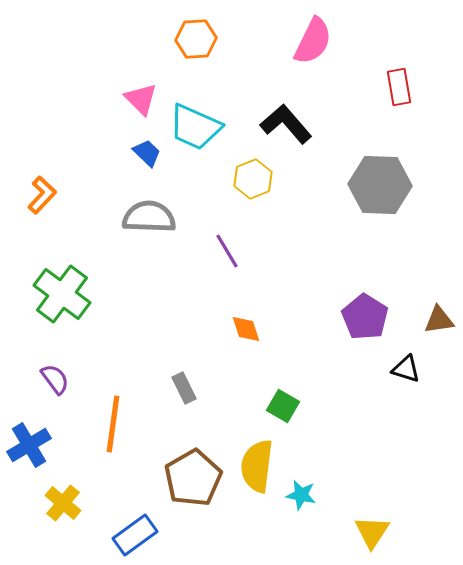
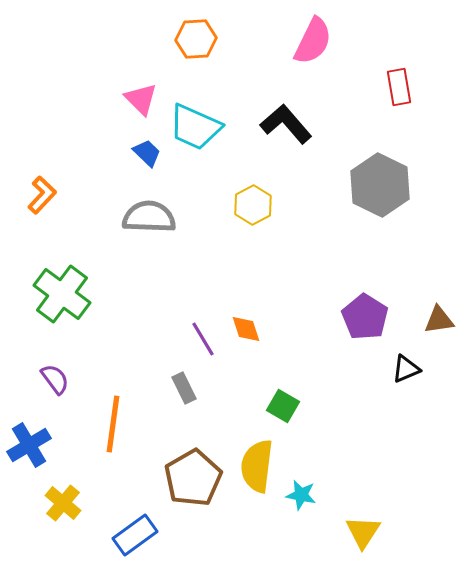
yellow hexagon: moved 26 px down; rotated 6 degrees counterclockwise
gray hexagon: rotated 24 degrees clockwise
purple line: moved 24 px left, 88 px down
black triangle: rotated 40 degrees counterclockwise
yellow triangle: moved 9 px left
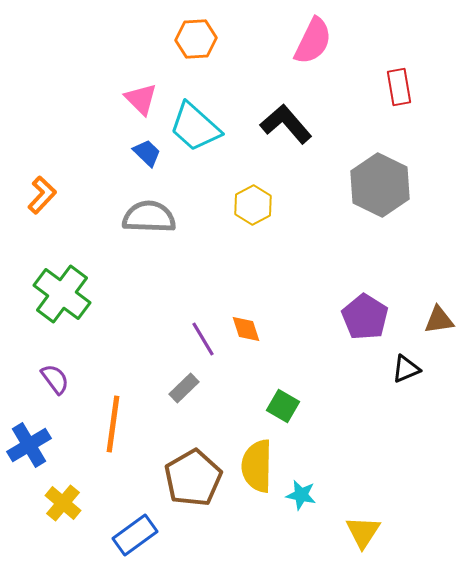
cyan trapezoid: rotated 18 degrees clockwise
gray rectangle: rotated 72 degrees clockwise
yellow semicircle: rotated 6 degrees counterclockwise
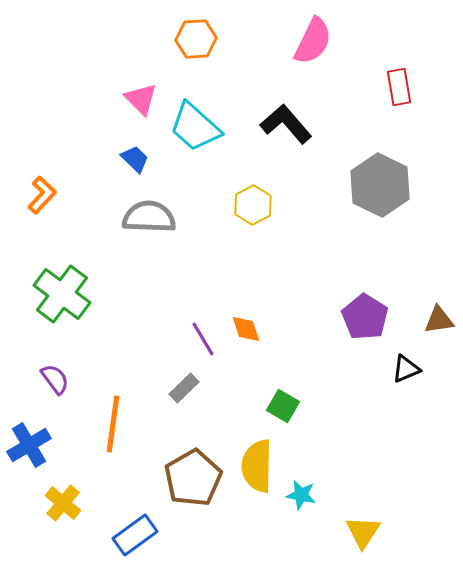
blue trapezoid: moved 12 px left, 6 px down
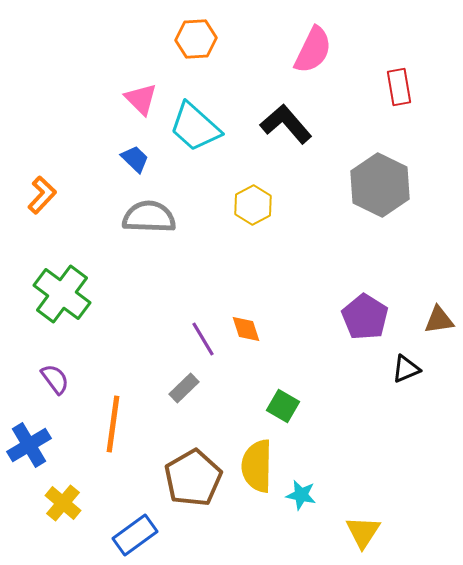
pink semicircle: moved 9 px down
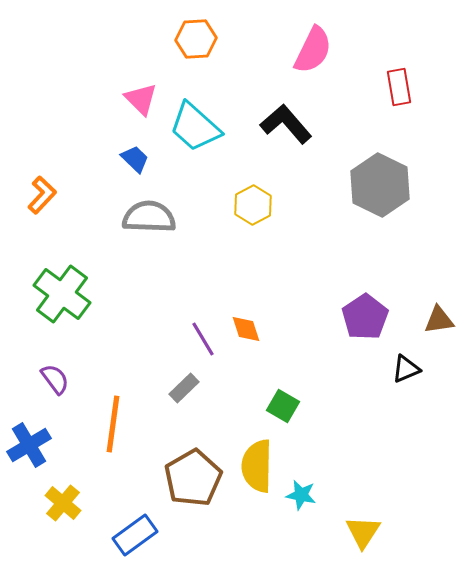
purple pentagon: rotated 6 degrees clockwise
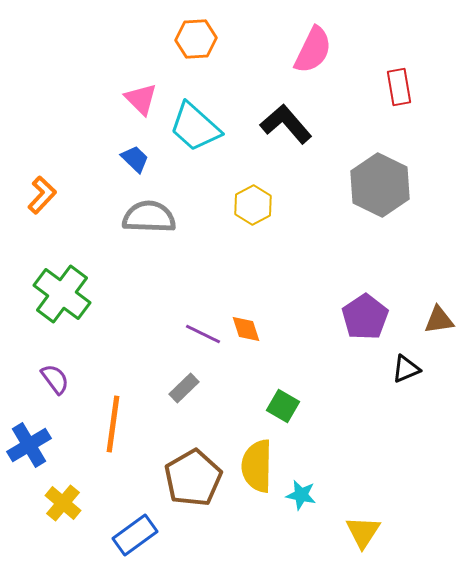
purple line: moved 5 px up; rotated 33 degrees counterclockwise
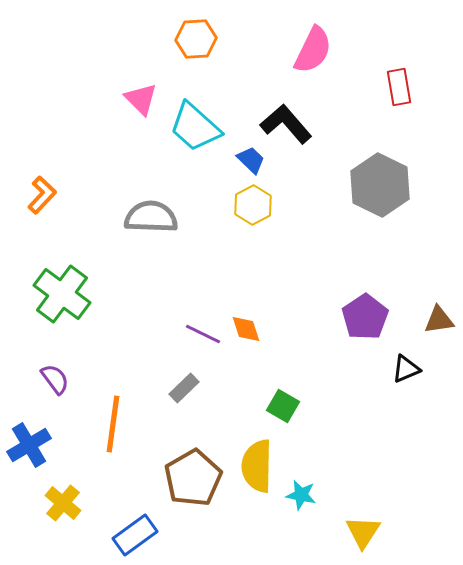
blue trapezoid: moved 116 px right, 1 px down
gray semicircle: moved 2 px right
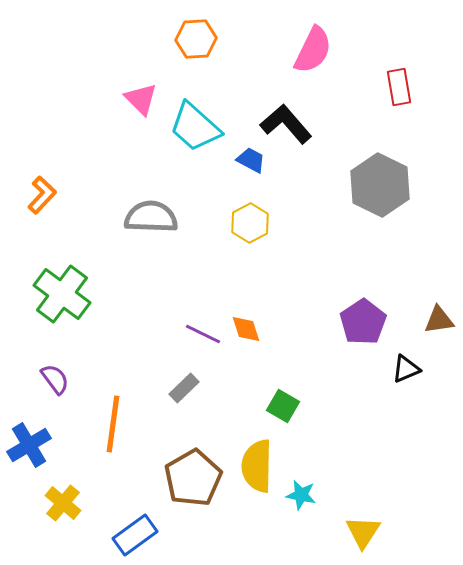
blue trapezoid: rotated 16 degrees counterclockwise
yellow hexagon: moved 3 px left, 18 px down
purple pentagon: moved 2 px left, 5 px down
